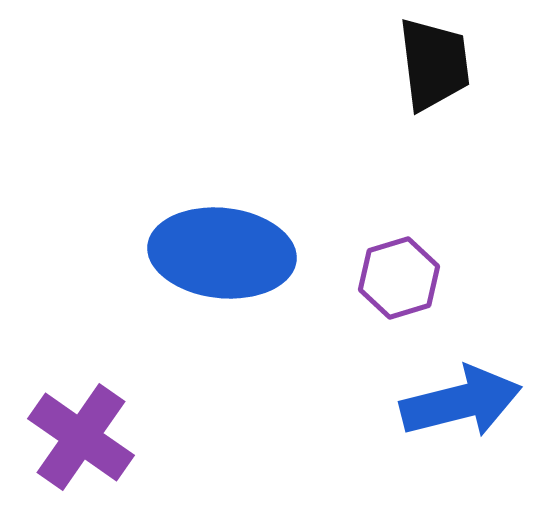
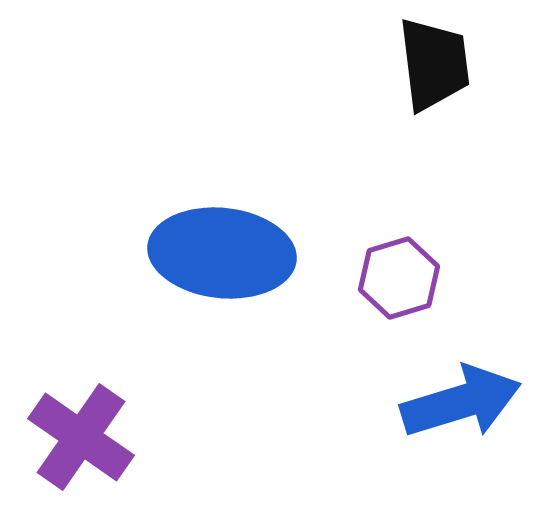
blue arrow: rotated 3 degrees counterclockwise
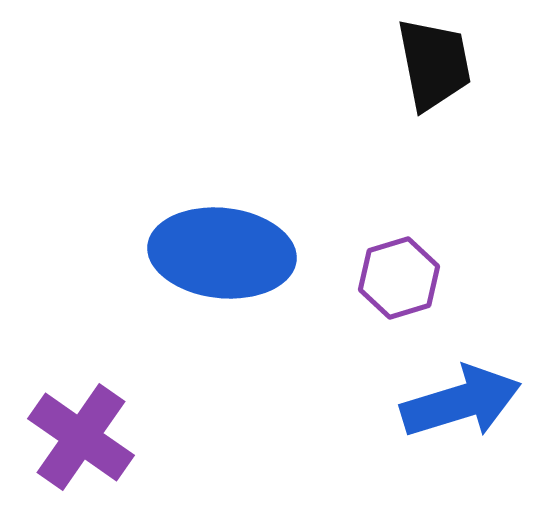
black trapezoid: rotated 4 degrees counterclockwise
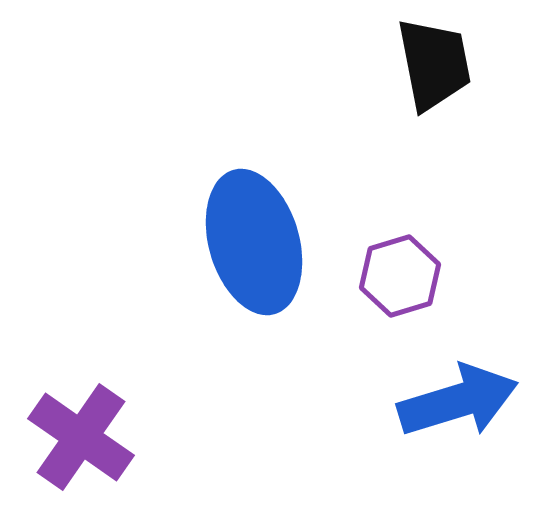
blue ellipse: moved 32 px right, 11 px up; rotated 68 degrees clockwise
purple hexagon: moved 1 px right, 2 px up
blue arrow: moved 3 px left, 1 px up
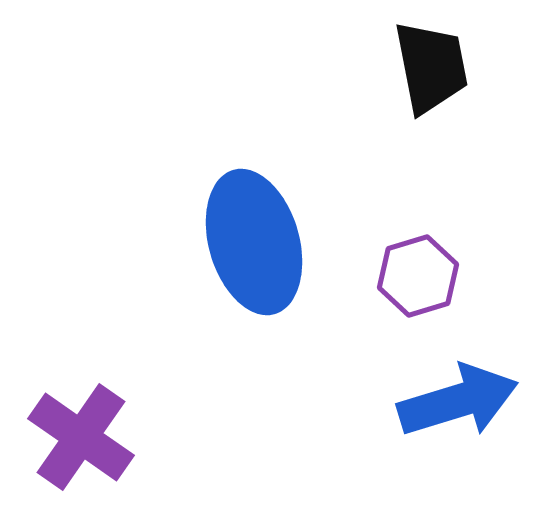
black trapezoid: moved 3 px left, 3 px down
purple hexagon: moved 18 px right
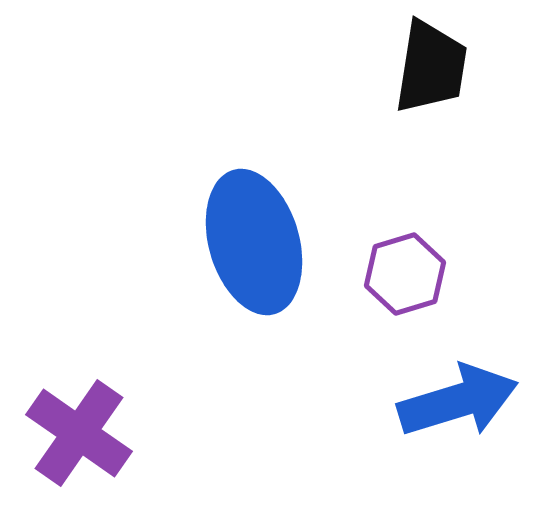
black trapezoid: rotated 20 degrees clockwise
purple hexagon: moved 13 px left, 2 px up
purple cross: moved 2 px left, 4 px up
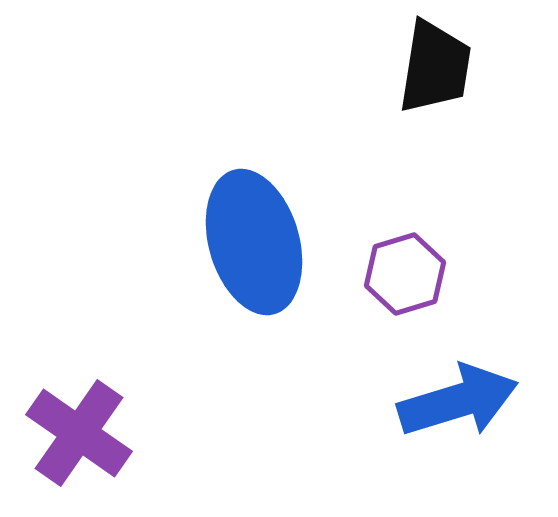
black trapezoid: moved 4 px right
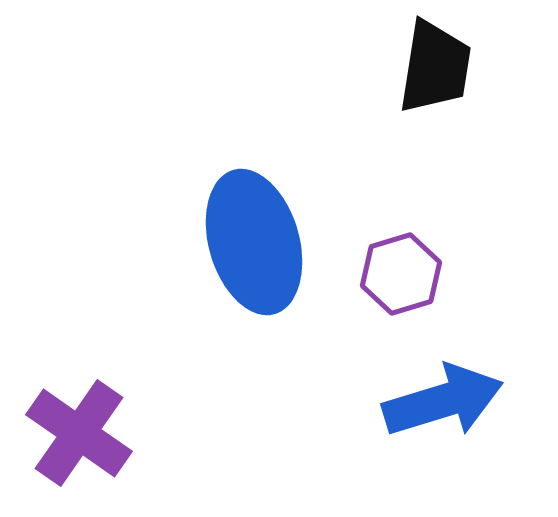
purple hexagon: moved 4 px left
blue arrow: moved 15 px left
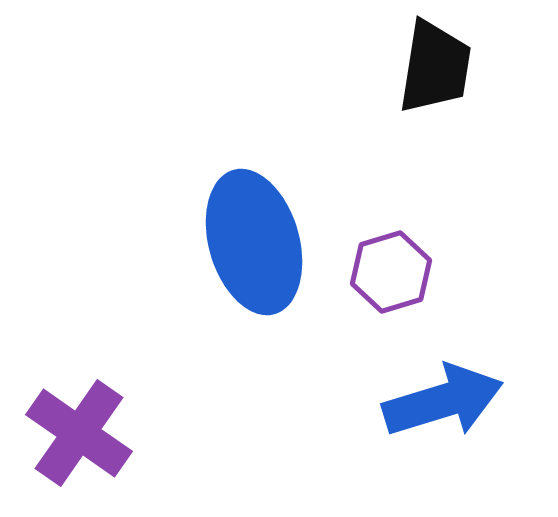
purple hexagon: moved 10 px left, 2 px up
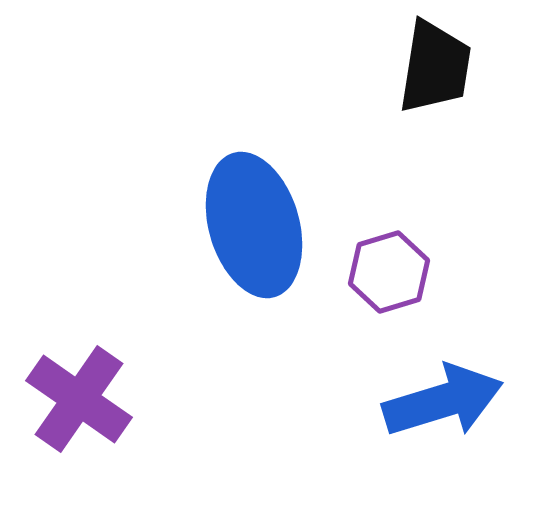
blue ellipse: moved 17 px up
purple hexagon: moved 2 px left
purple cross: moved 34 px up
